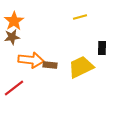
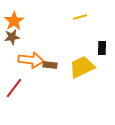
yellow trapezoid: moved 1 px right
red line: rotated 15 degrees counterclockwise
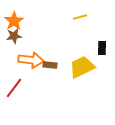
brown star: moved 2 px right, 1 px up
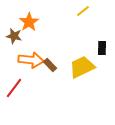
yellow line: moved 3 px right, 6 px up; rotated 24 degrees counterclockwise
orange star: moved 15 px right, 1 px down
brown star: rotated 21 degrees clockwise
brown rectangle: rotated 40 degrees clockwise
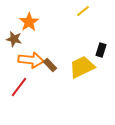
brown star: moved 3 px down
black rectangle: moved 1 px left, 2 px down; rotated 16 degrees clockwise
red line: moved 5 px right, 1 px up
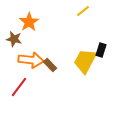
yellow trapezoid: moved 3 px right, 6 px up; rotated 36 degrees counterclockwise
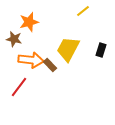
orange star: rotated 18 degrees clockwise
yellow trapezoid: moved 17 px left, 12 px up
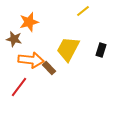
brown rectangle: moved 1 px left, 3 px down
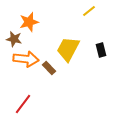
yellow line: moved 6 px right
black rectangle: rotated 32 degrees counterclockwise
orange arrow: moved 5 px left, 1 px up
red line: moved 4 px right, 17 px down
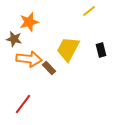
orange arrow: moved 3 px right
